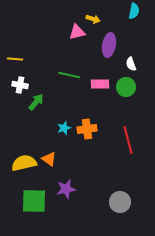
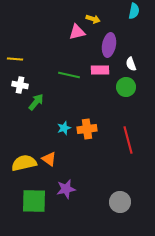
pink rectangle: moved 14 px up
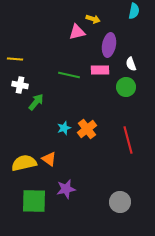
orange cross: rotated 30 degrees counterclockwise
